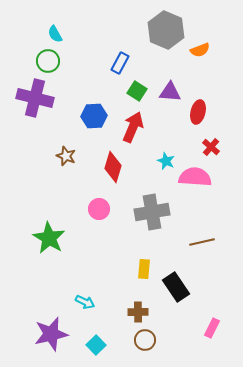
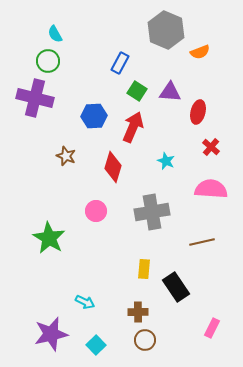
orange semicircle: moved 2 px down
pink semicircle: moved 16 px right, 12 px down
pink circle: moved 3 px left, 2 px down
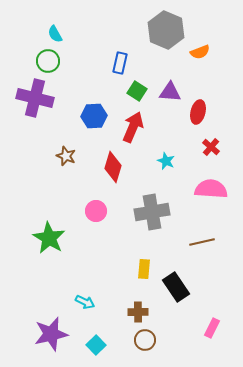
blue rectangle: rotated 15 degrees counterclockwise
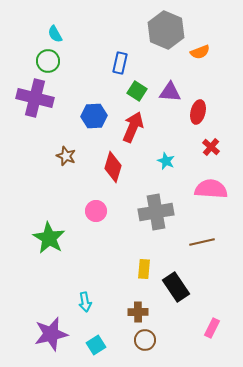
gray cross: moved 4 px right
cyan arrow: rotated 54 degrees clockwise
cyan square: rotated 12 degrees clockwise
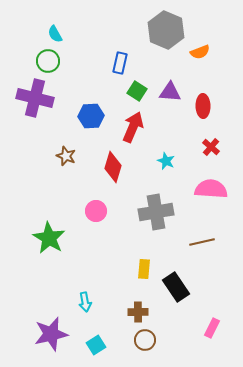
red ellipse: moved 5 px right, 6 px up; rotated 15 degrees counterclockwise
blue hexagon: moved 3 px left
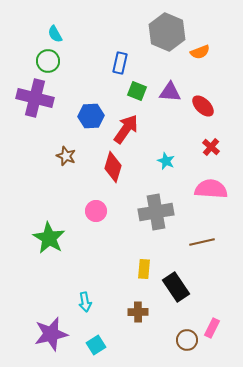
gray hexagon: moved 1 px right, 2 px down
green square: rotated 12 degrees counterclockwise
red ellipse: rotated 45 degrees counterclockwise
red arrow: moved 7 px left, 2 px down; rotated 12 degrees clockwise
brown circle: moved 42 px right
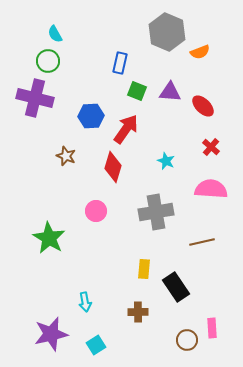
pink rectangle: rotated 30 degrees counterclockwise
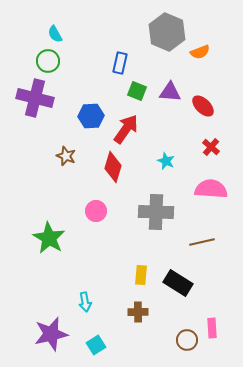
gray cross: rotated 12 degrees clockwise
yellow rectangle: moved 3 px left, 6 px down
black rectangle: moved 2 px right, 4 px up; rotated 24 degrees counterclockwise
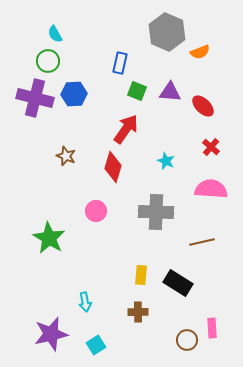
blue hexagon: moved 17 px left, 22 px up
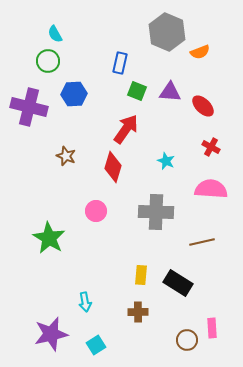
purple cross: moved 6 px left, 9 px down
red cross: rotated 12 degrees counterclockwise
